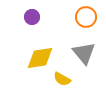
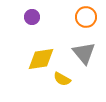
yellow diamond: moved 1 px right, 1 px down
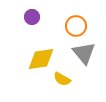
orange circle: moved 10 px left, 9 px down
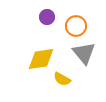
purple circle: moved 15 px right
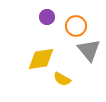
gray triangle: moved 5 px right, 3 px up
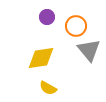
yellow diamond: moved 1 px up
yellow semicircle: moved 14 px left, 9 px down
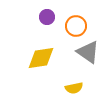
gray triangle: moved 1 px left, 2 px down; rotated 15 degrees counterclockwise
yellow semicircle: moved 26 px right; rotated 42 degrees counterclockwise
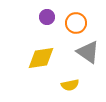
orange circle: moved 3 px up
yellow semicircle: moved 4 px left, 3 px up
